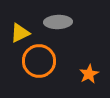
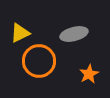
gray ellipse: moved 16 px right, 12 px down; rotated 12 degrees counterclockwise
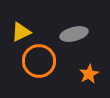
yellow triangle: moved 1 px right, 1 px up
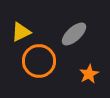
gray ellipse: rotated 28 degrees counterclockwise
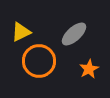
orange star: moved 5 px up
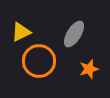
gray ellipse: rotated 16 degrees counterclockwise
orange star: rotated 12 degrees clockwise
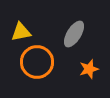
yellow triangle: rotated 15 degrees clockwise
orange circle: moved 2 px left, 1 px down
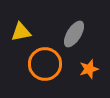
orange circle: moved 8 px right, 2 px down
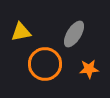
orange star: rotated 12 degrees clockwise
